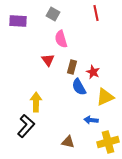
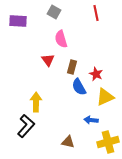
gray square: moved 1 px right, 2 px up
red star: moved 3 px right, 2 px down
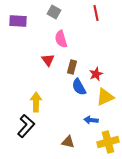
red star: rotated 24 degrees clockwise
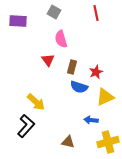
red star: moved 2 px up
blue semicircle: rotated 42 degrees counterclockwise
yellow arrow: rotated 132 degrees clockwise
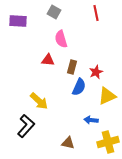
red triangle: rotated 48 degrees counterclockwise
blue semicircle: rotated 84 degrees counterclockwise
yellow triangle: moved 2 px right, 1 px up
yellow arrow: moved 3 px right, 1 px up
brown triangle: moved 1 px down
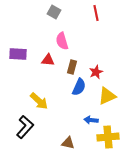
purple rectangle: moved 33 px down
pink semicircle: moved 1 px right, 2 px down
black L-shape: moved 1 px left, 1 px down
yellow cross: moved 5 px up; rotated 10 degrees clockwise
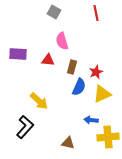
yellow triangle: moved 5 px left, 2 px up
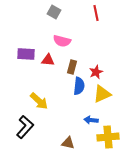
pink semicircle: rotated 60 degrees counterclockwise
purple rectangle: moved 8 px right
blue semicircle: moved 1 px up; rotated 18 degrees counterclockwise
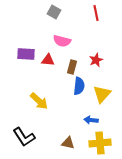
red star: moved 12 px up
yellow triangle: rotated 24 degrees counterclockwise
black L-shape: moved 1 px left, 10 px down; rotated 105 degrees clockwise
yellow cross: moved 8 px left, 6 px down
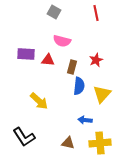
blue arrow: moved 6 px left
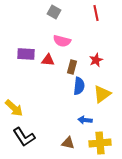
yellow triangle: rotated 12 degrees clockwise
yellow arrow: moved 25 px left, 7 px down
